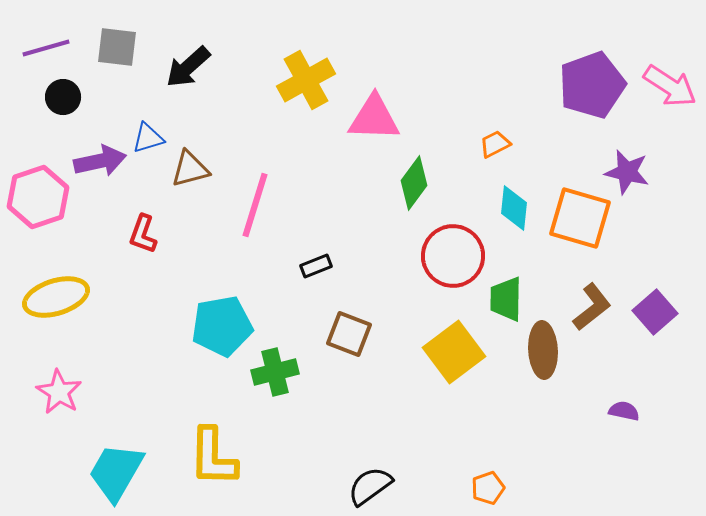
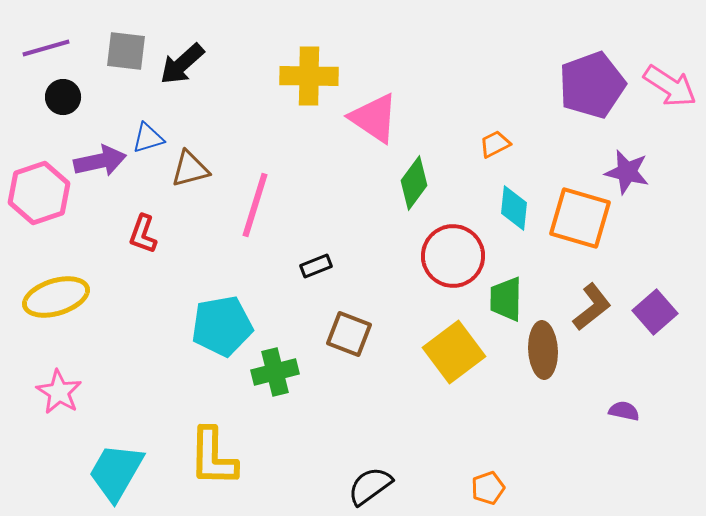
gray square: moved 9 px right, 4 px down
black arrow: moved 6 px left, 3 px up
yellow cross: moved 3 px right, 4 px up; rotated 30 degrees clockwise
pink triangle: rotated 32 degrees clockwise
pink hexagon: moved 1 px right, 4 px up
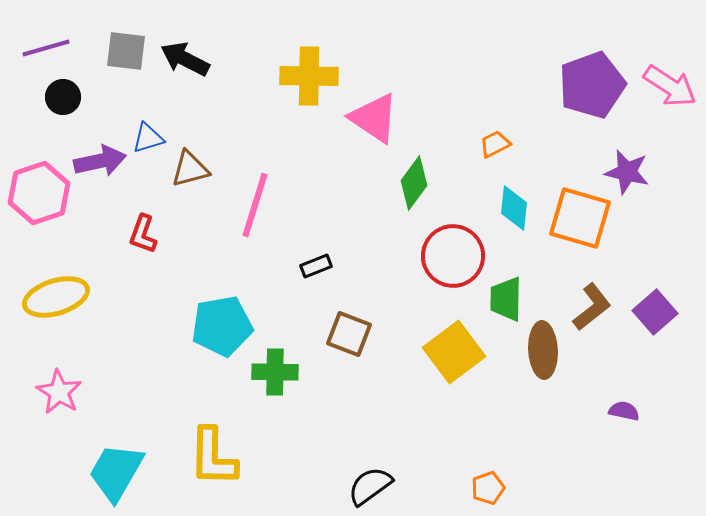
black arrow: moved 3 px right, 5 px up; rotated 69 degrees clockwise
green cross: rotated 15 degrees clockwise
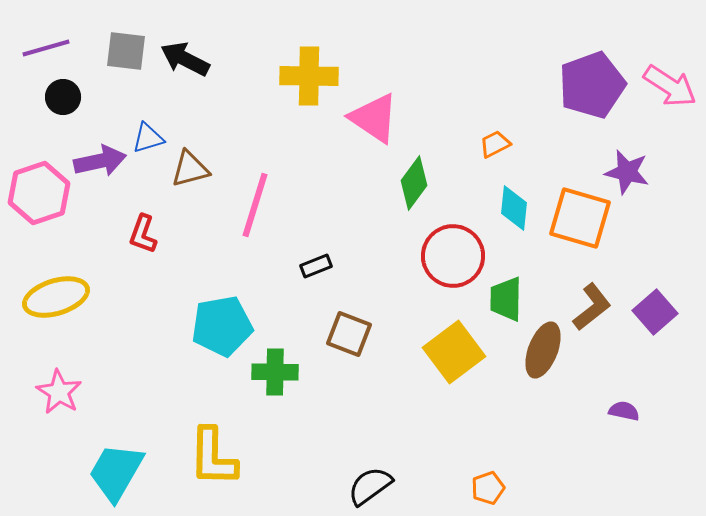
brown ellipse: rotated 24 degrees clockwise
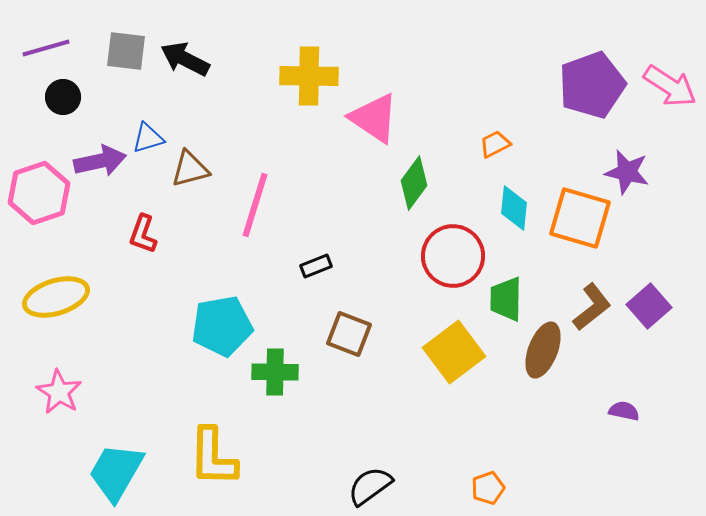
purple square: moved 6 px left, 6 px up
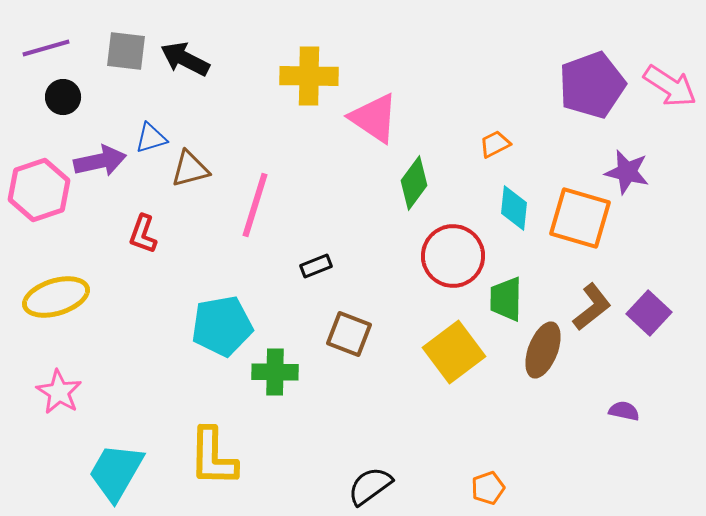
blue triangle: moved 3 px right
pink hexagon: moved 3 px up
purple square: moved 7 px down; rotated 6 degrees counterclockwise
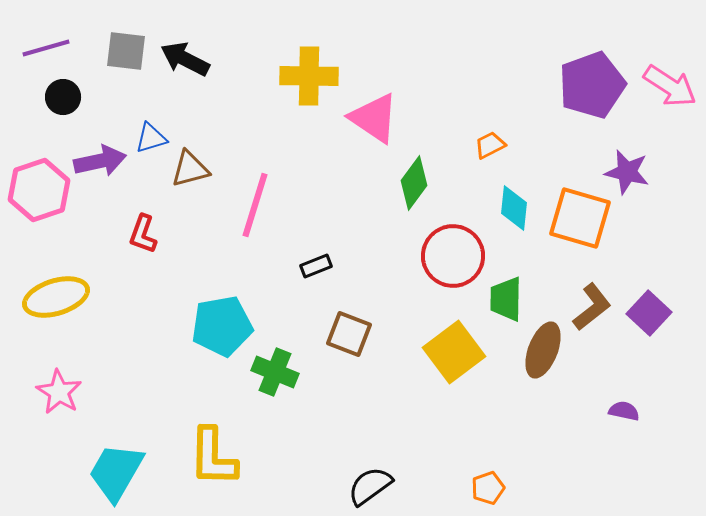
orange trapezoid: moved 5 px left, 1 px down
green cross: rotated 21 degrees clockwise
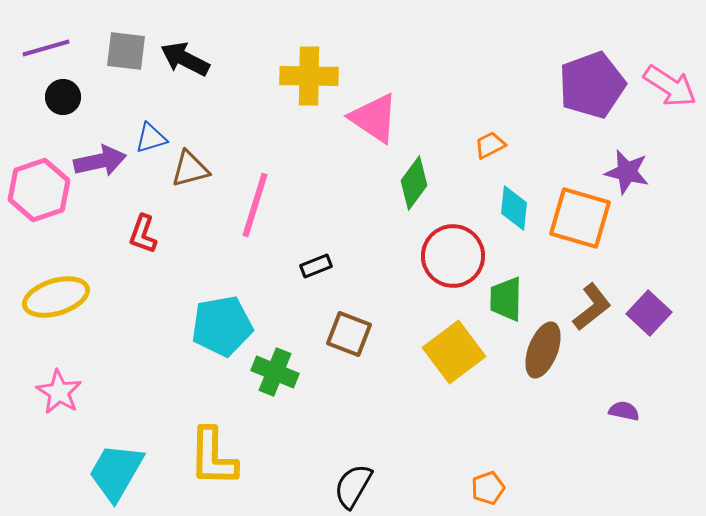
black semicircle: moved 17 px left; rotated 24 degrees counterclockwise
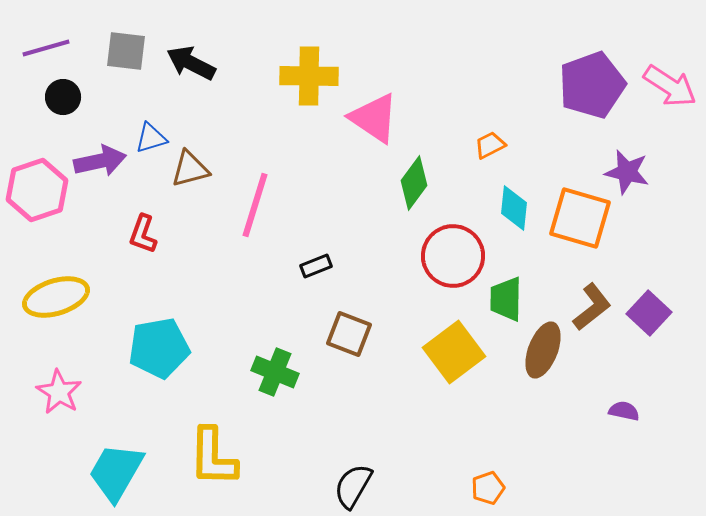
black arrow: moved 6 px right, 4 px down
pink hexagon: moved 2 px left
cyan pentagon: moved 63 px left, 22 px down
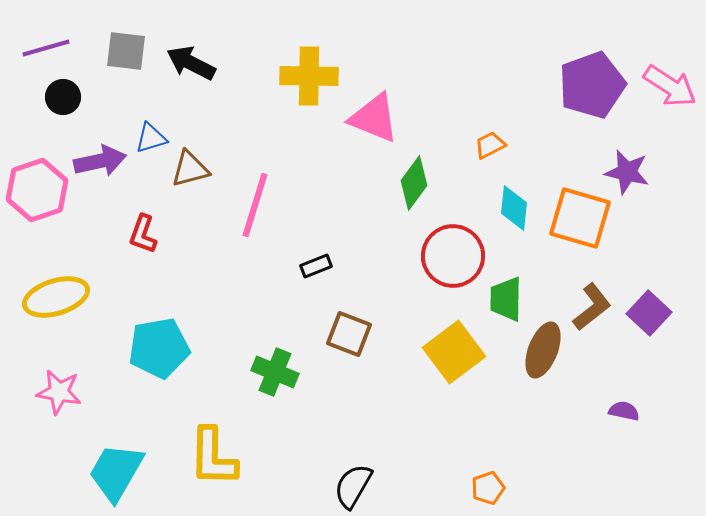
pink triangle: rotated 12 degrees counterclockwise
pink star: rotated 21 degrees counterclockwise
